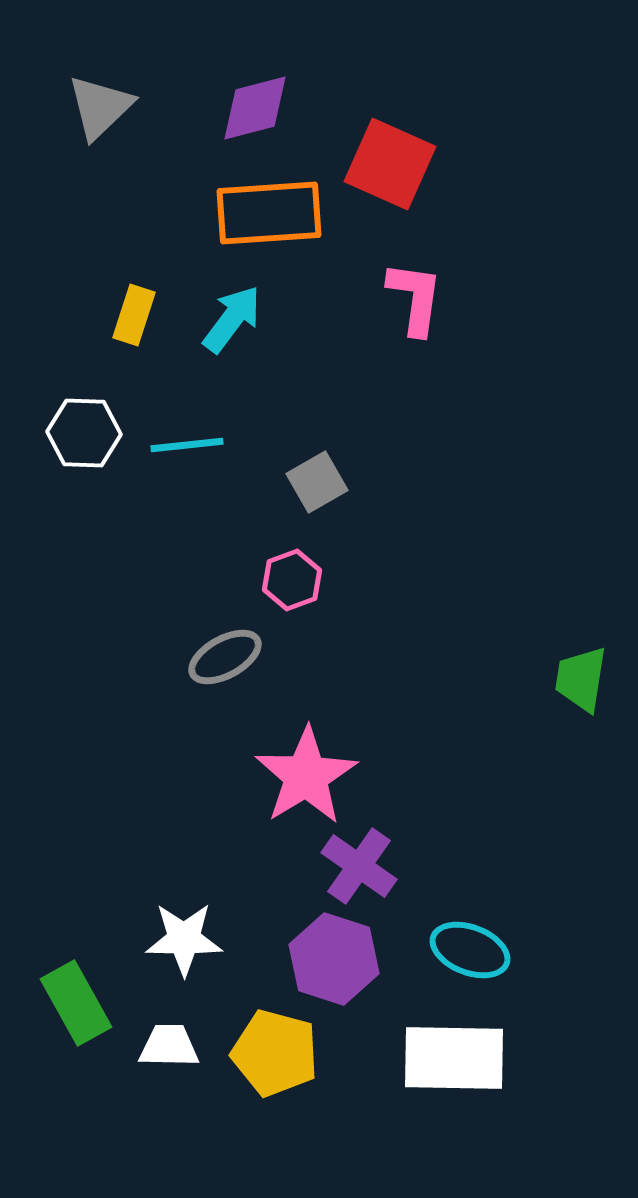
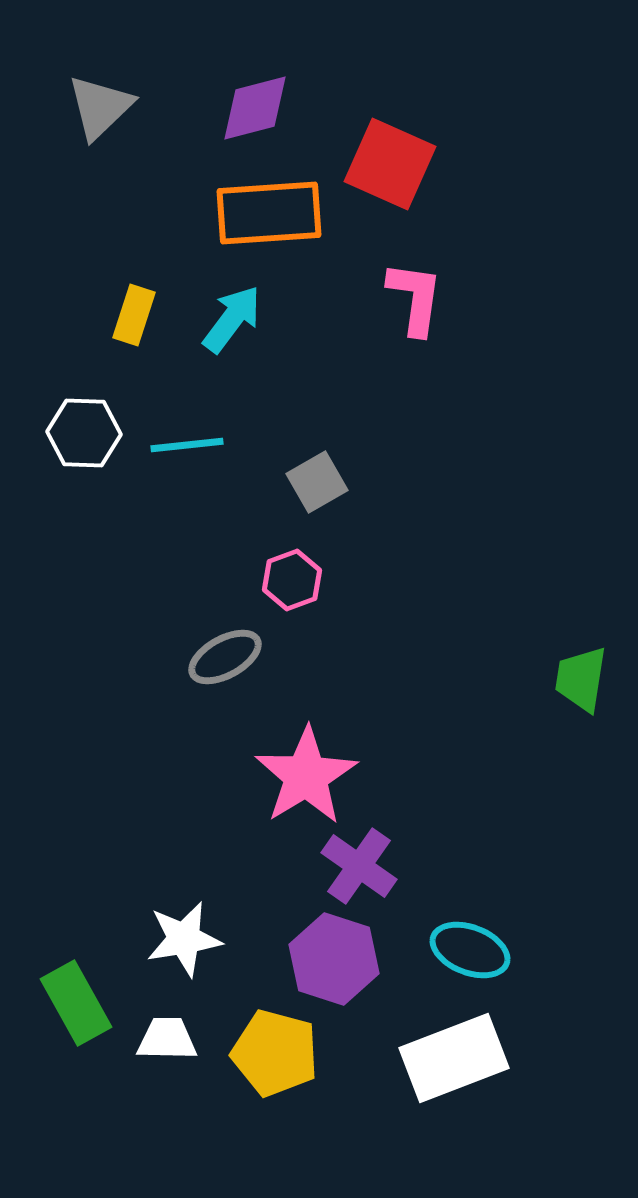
white star: rotated 10 degrees counterclockwise
white trapezoid: moved 2 px left, 7 px up
white rectangle: rotated 22 degrees counterclockwise
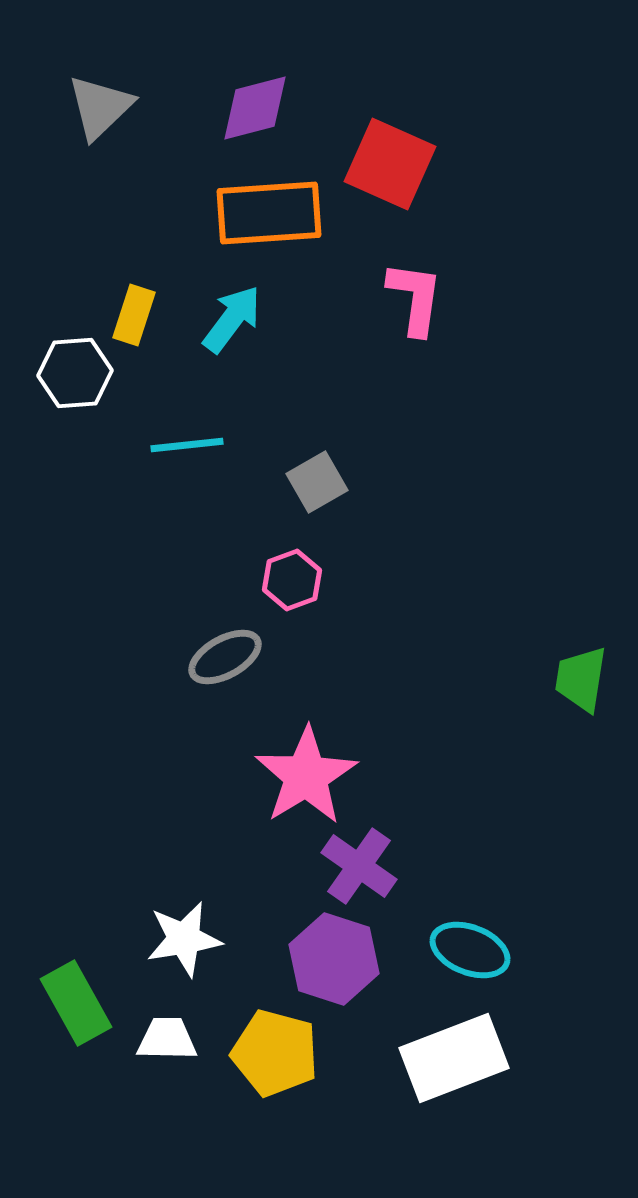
white hexagon: moved 9 px left, 60 px up; rotated 6 degrees counterclockwise
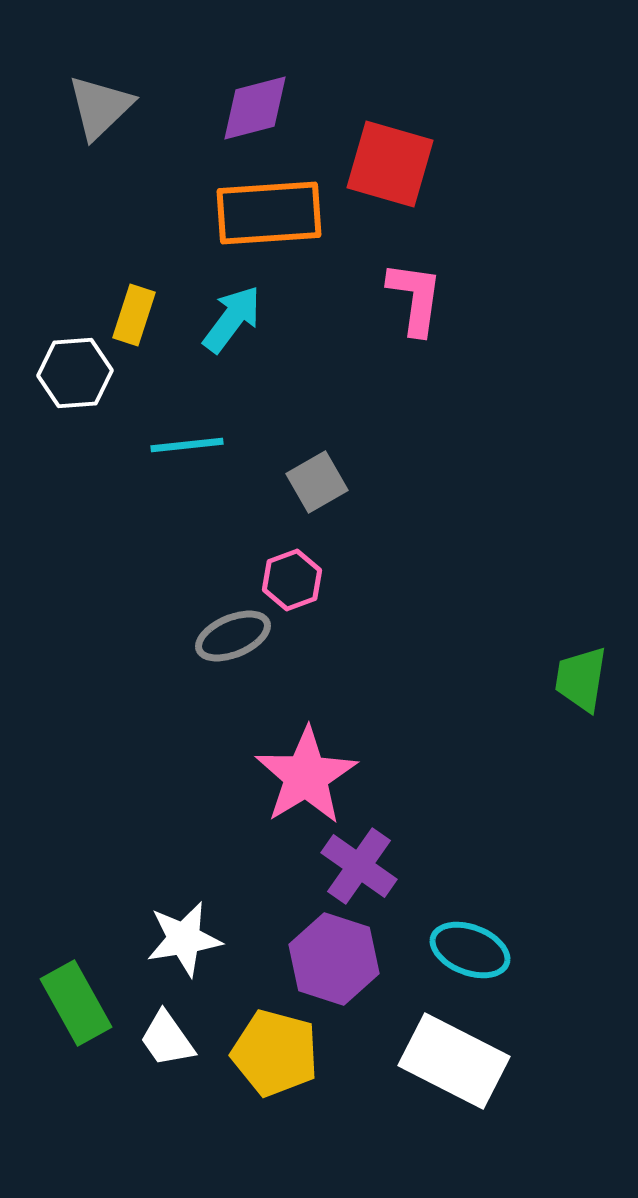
red square: rotated 8 degrees counterclockwise
gray ellipse: moved 8 px right, 21 px up; rotated 6 degrees clockwise
white trapezoid: rotated 126 degrees counterclockwise
white rectangle: moved 3 px down; rotated 48 degrees clockwise
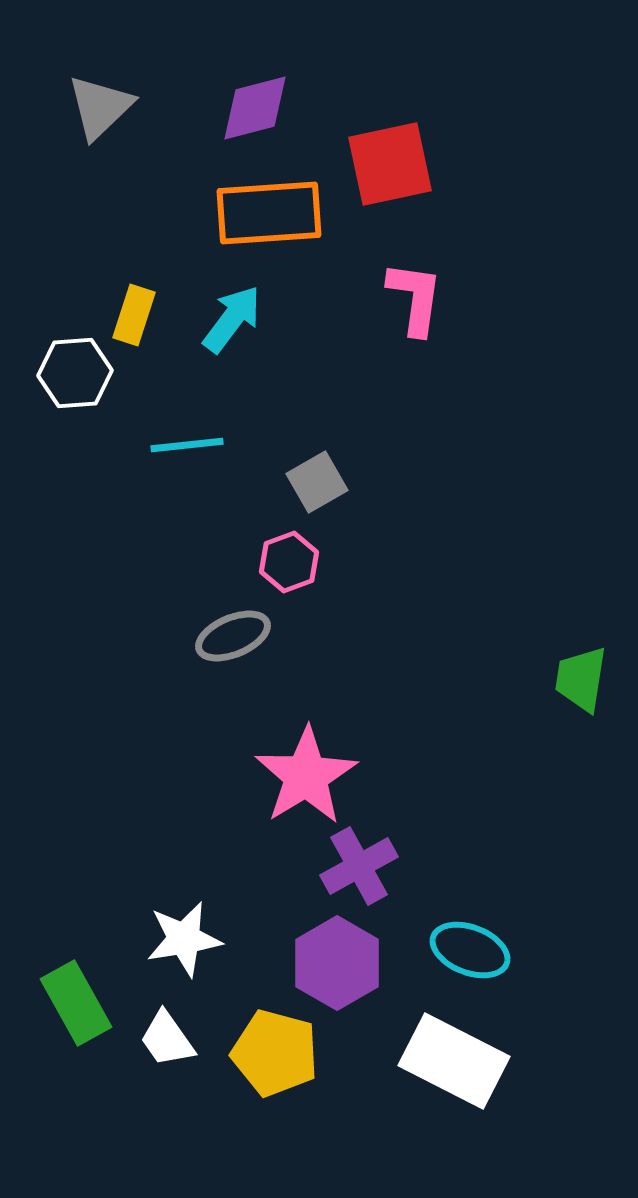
red square: rotated 28 degrees counterclockwise
pink hexagon: moved 3 px left, 18 px up
purple cross: rotated 26 degrees clockwise
purple hexagon: moved 3 px right, 4 px down; rotated 12 degrees clockwise
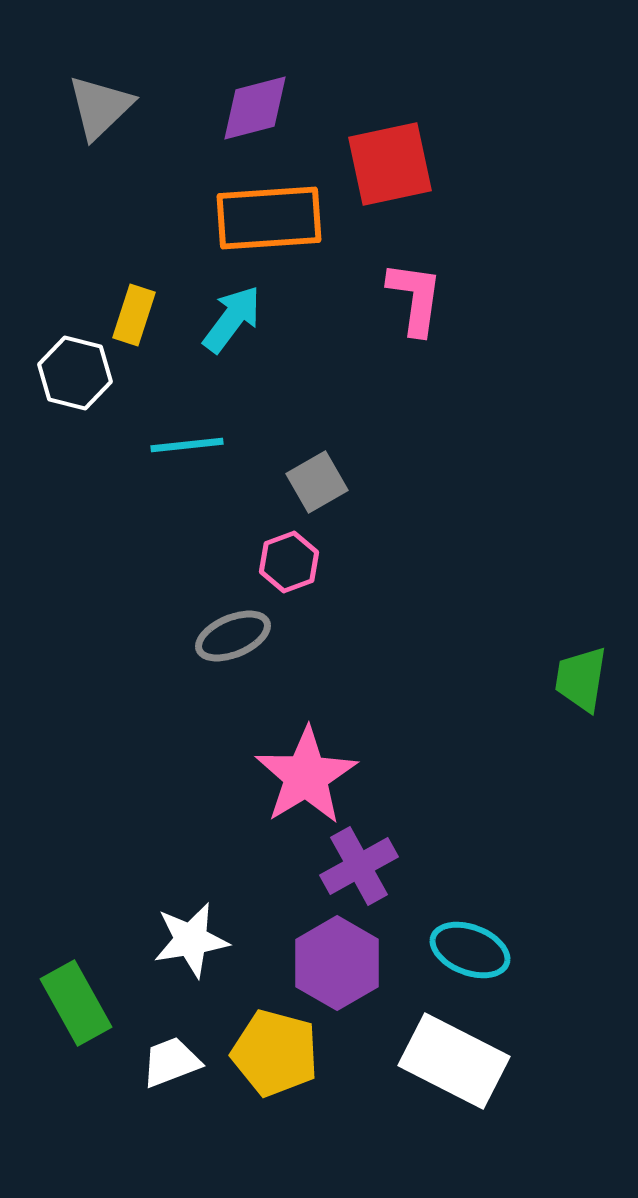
orange rectangle: moved 5 px down
white hexagon: rotated 18 degrees clockwise
white star: moved 7 px right, 1 px down
white trapezoid: moved 4 px right, 23 px down; rotated 104 degrees clockwise
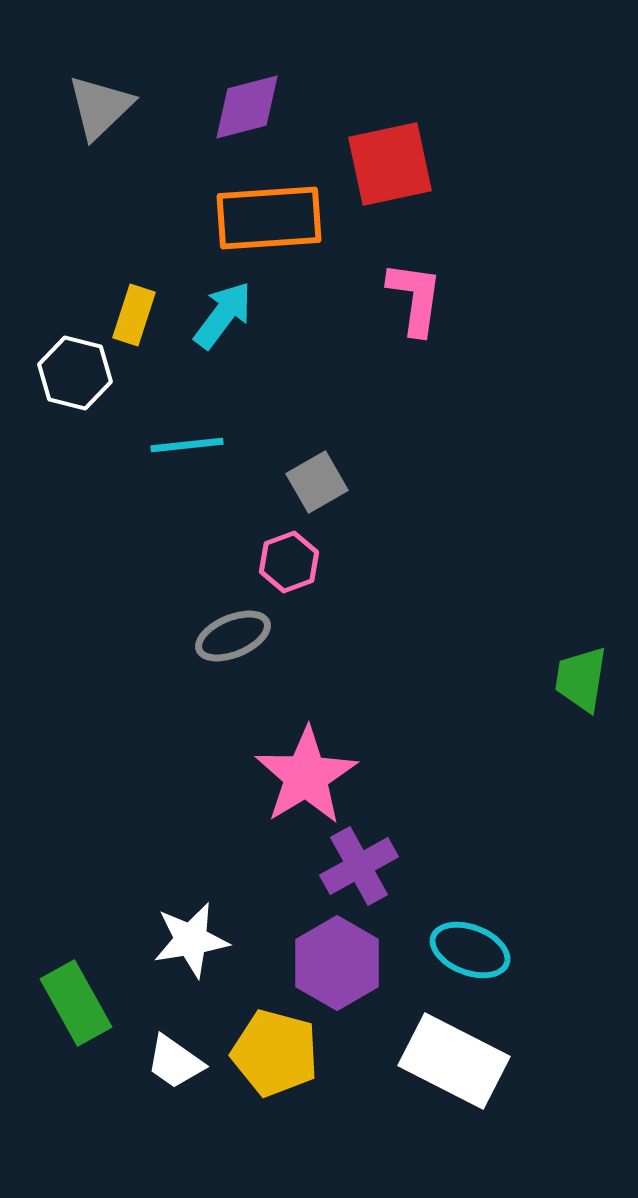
purple diamond: moved 8 px left, 1 px up
cyan arrow: moved 9 px left, 4 px up
white trapezoid: moved 4 px right; rotated 124 degrees counterclockwise
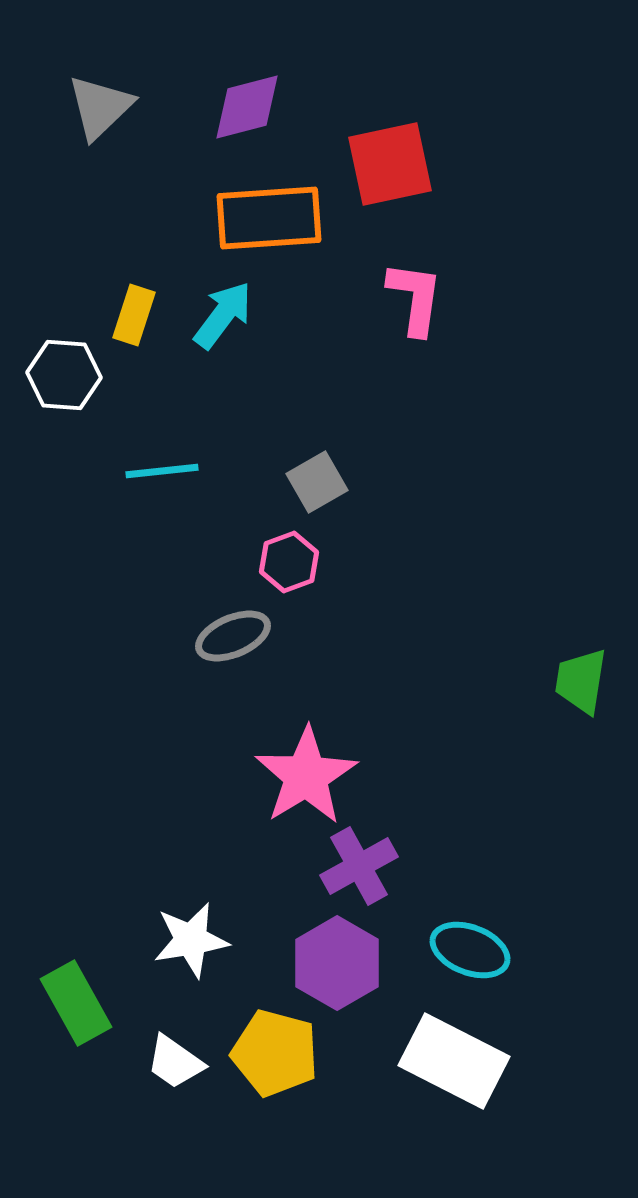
white hexagon: moved 11 px left, 2 px down; rotated 10 degrees counterclockwise
cyan line: moved 25 px left, 26 px down
green trapezoid: moved 2 px down
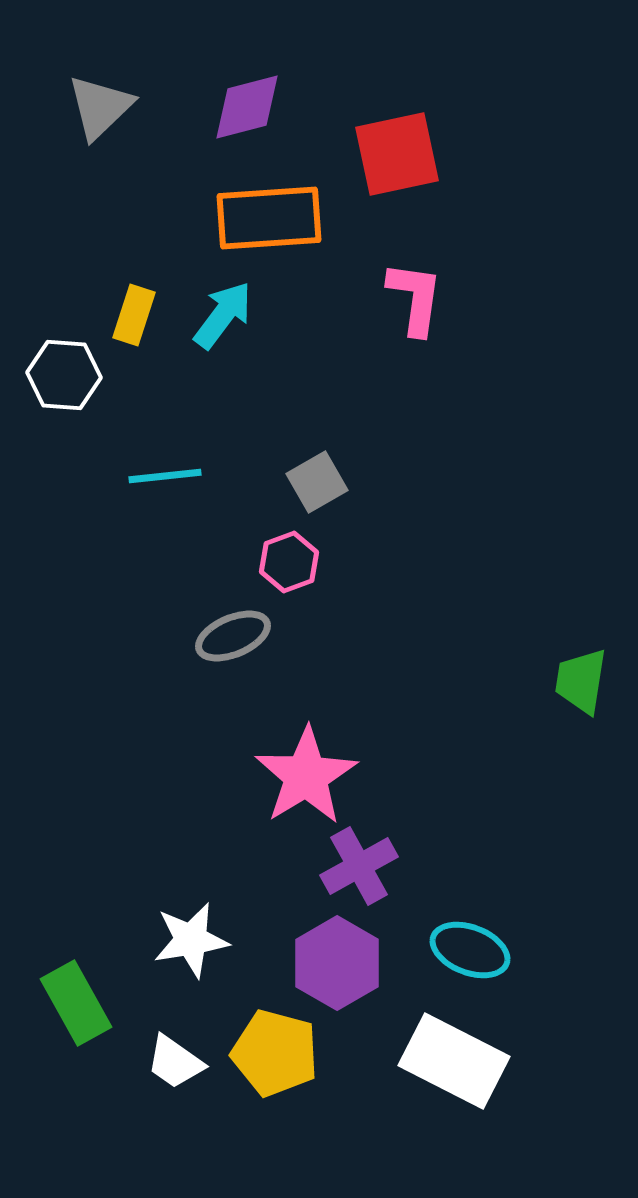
red square: moved 7 px right, 10 px up
cyan line: moved 3 px right, 5 px down
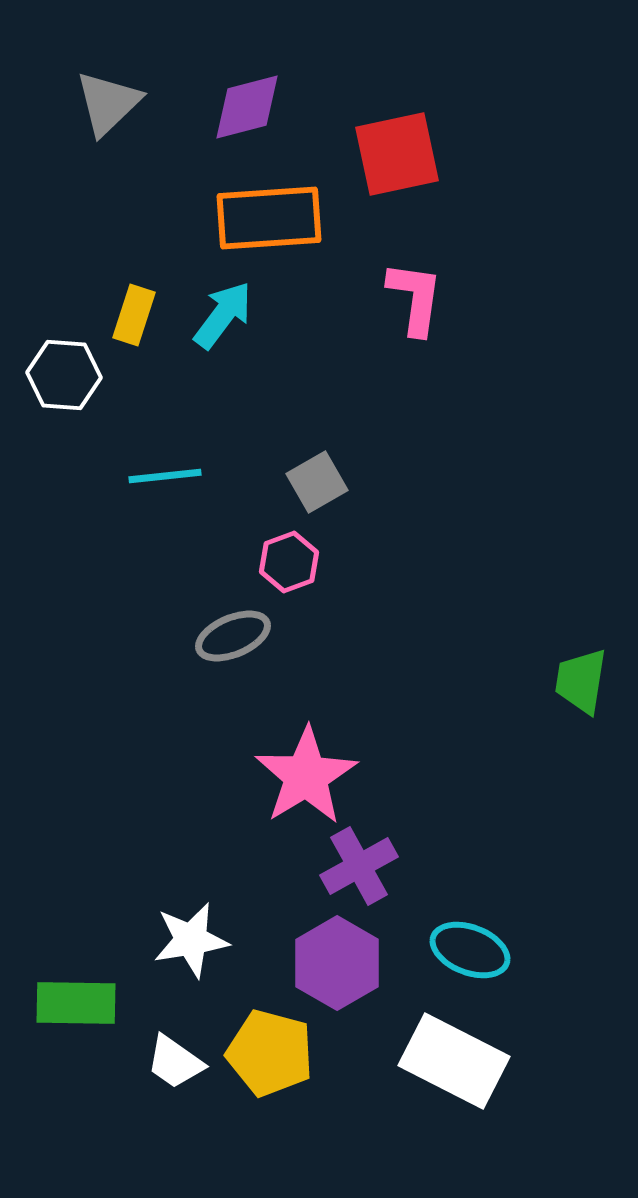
gray triangle: moved 8 px right, 4 px up
green rectangle: rotated 60 degrees counterclockwise
yellow pentagon: moved 5 px left
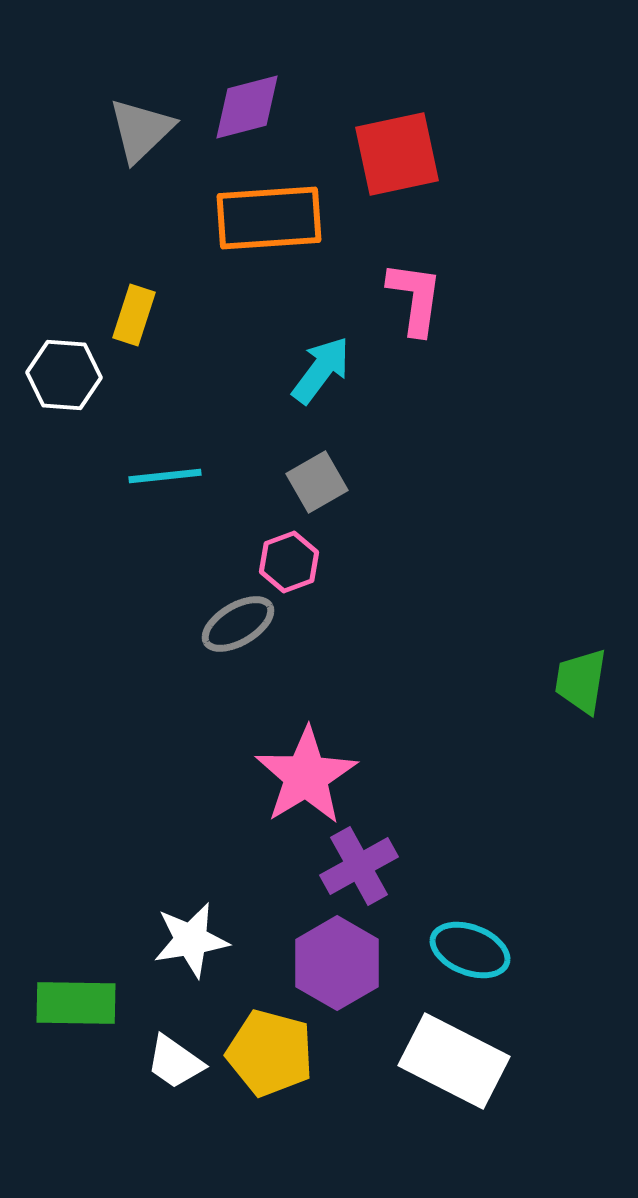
gray triangle: moved 33 px right, 27 px down
cyan arrow: moved 98 px right, 55 px down
gray ellipse: moved 5 px right, 12 px up; rotated 8 degrees counterclockwise
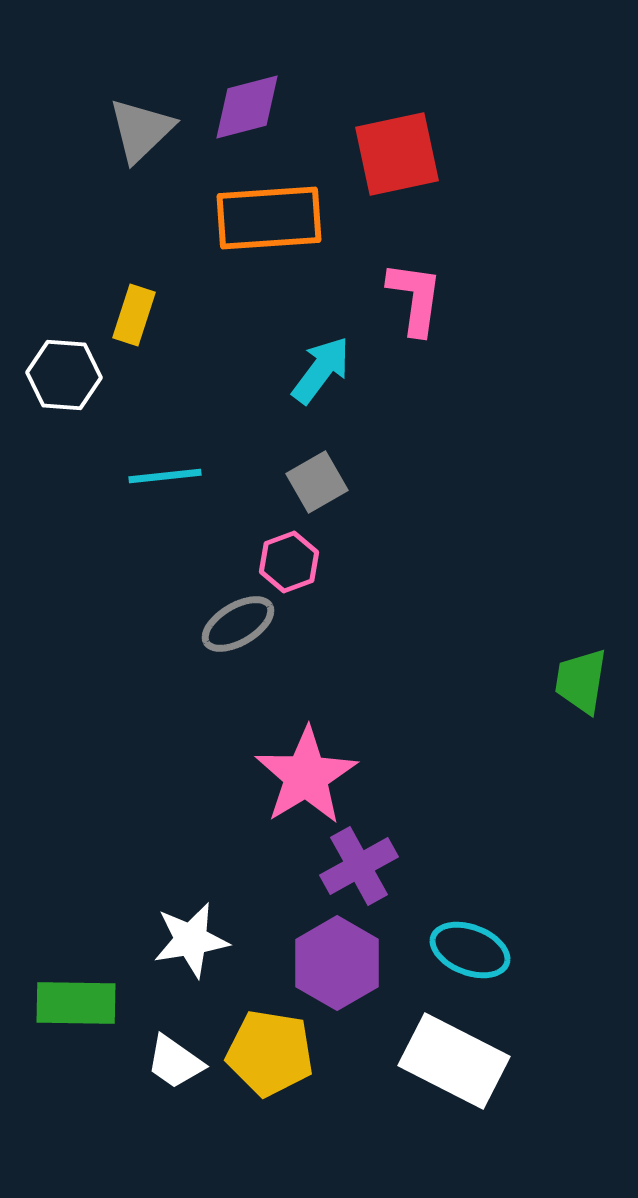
yellow pentagon: rotated 6 degrees counterclockwise
